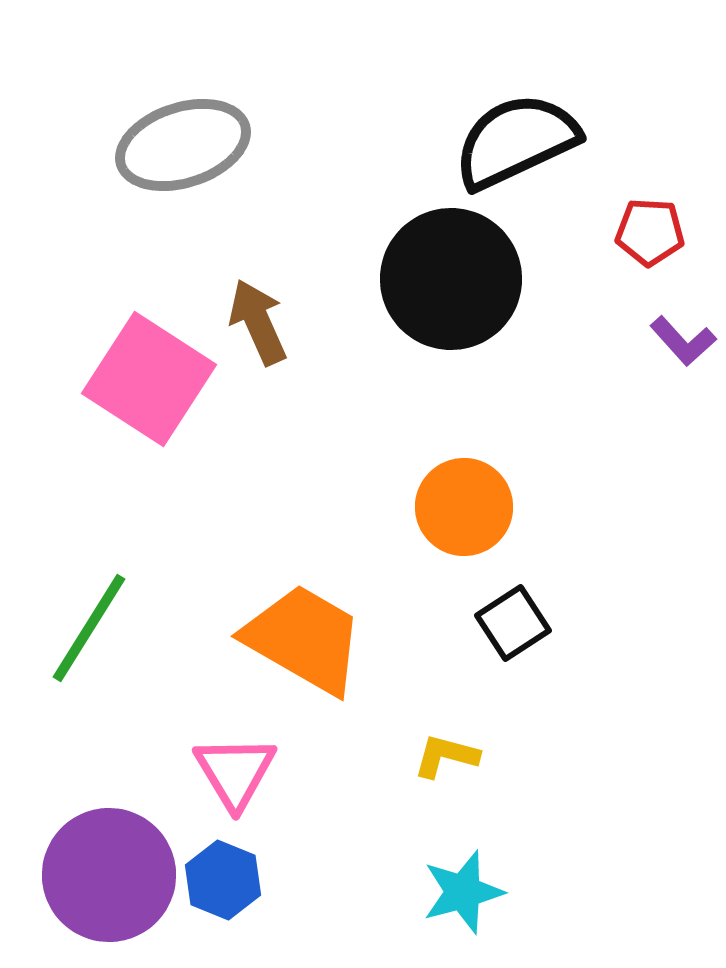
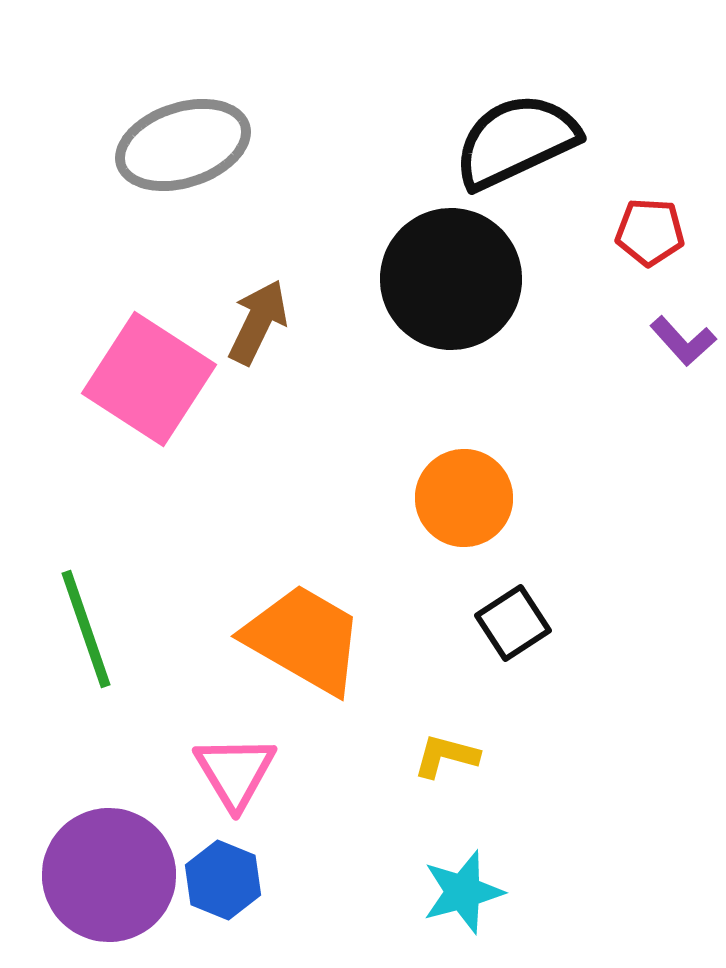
brown arrow: rotated 50 degrees clockwise
orange circle: moved 9 px up
green line: moved 3 px left, 1 px down; rotated 51 degrees counterclockwise
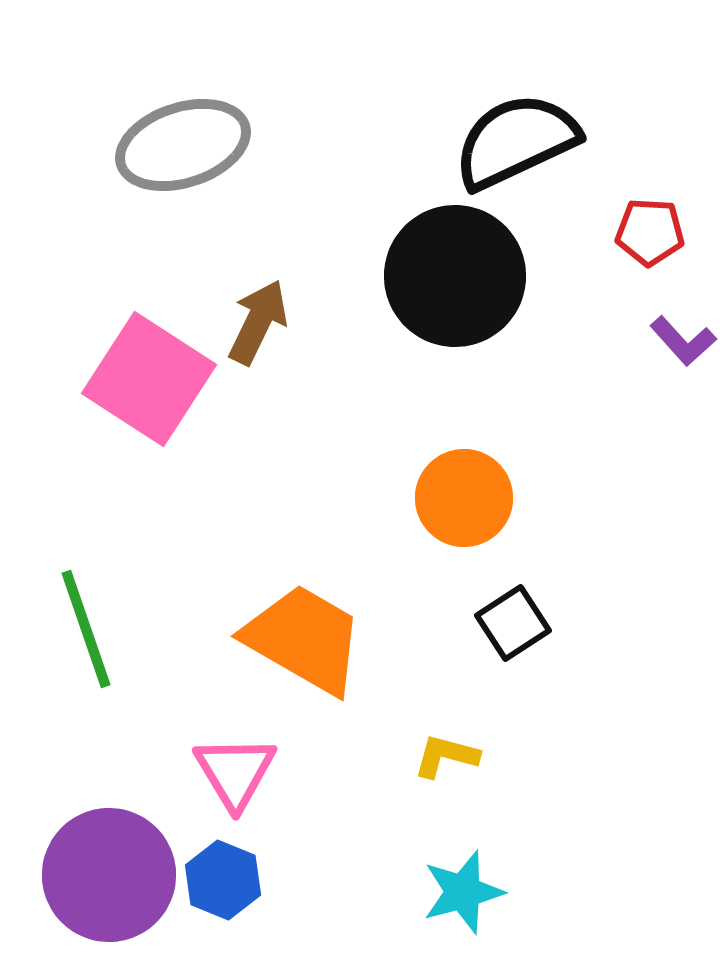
black circle: moved 4 px right, 3 px up
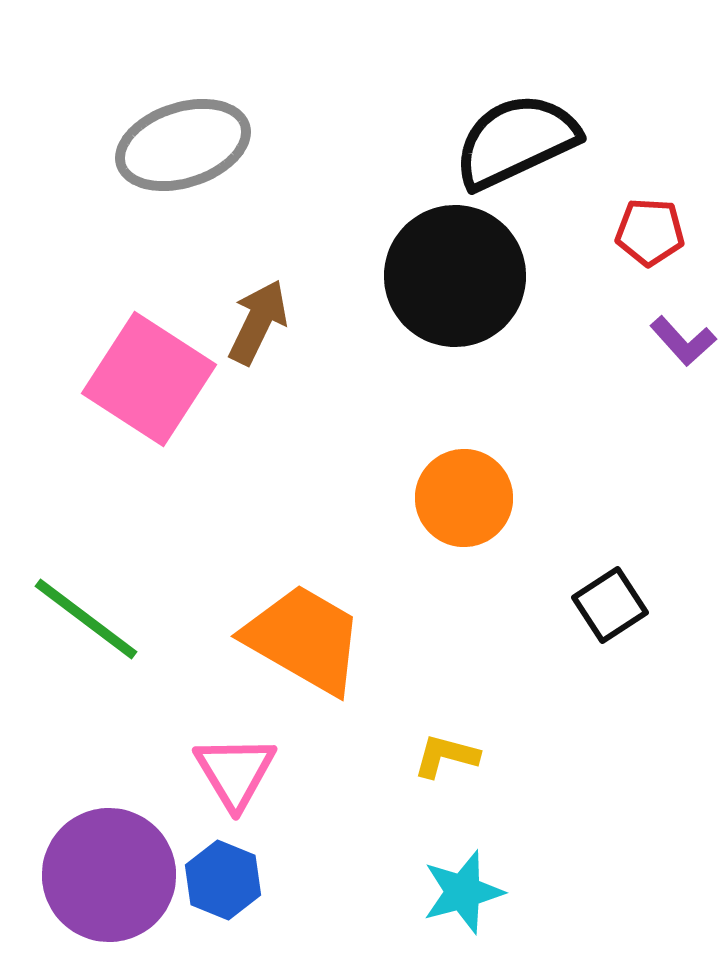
black square: moved 97 px right, 18 px up
green line: moved 10 px up; rotated 34 degrees counterclockwise
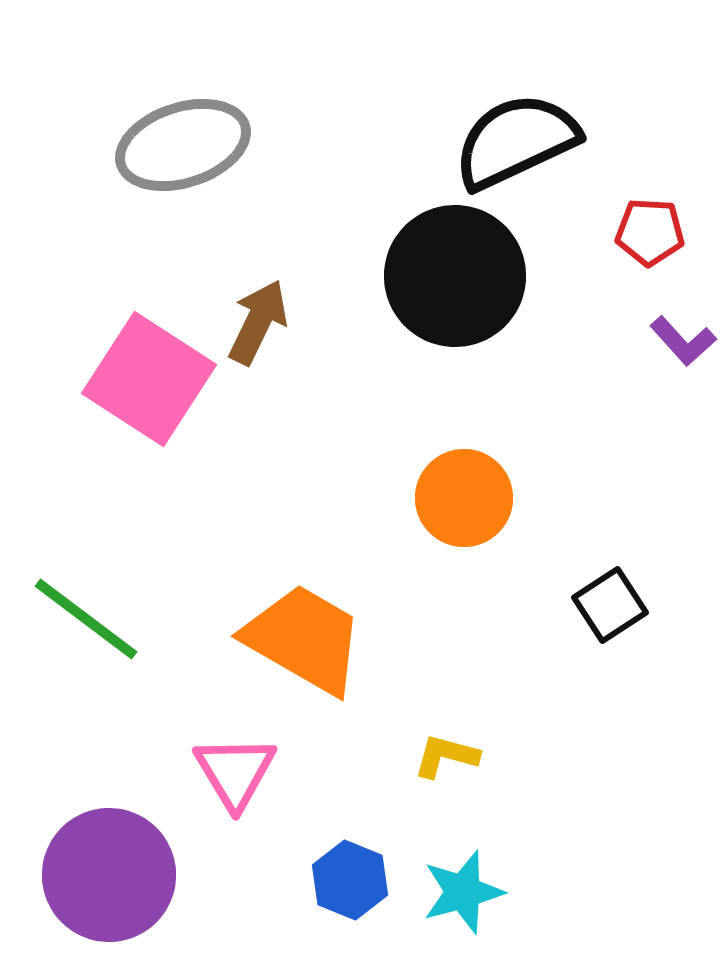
blue hexagon: moved 127 px right
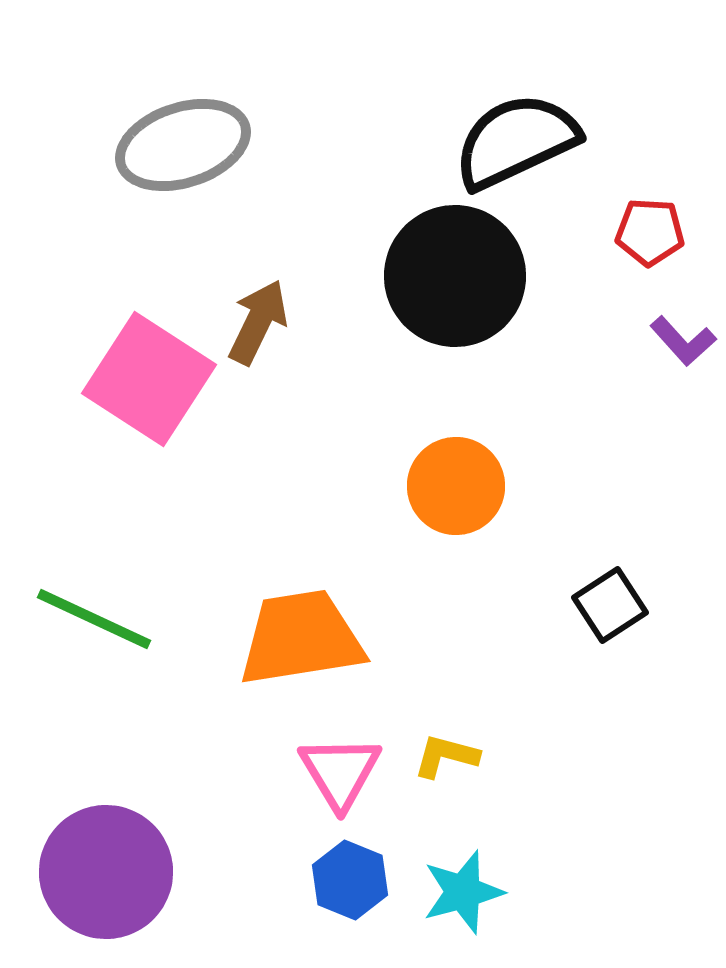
orange circle: moved 8 px left, 12 px up
green line: moved 8 px right; rotated 12 degrees counterclockwise
orange trapezoid: moved 3 px left, 1 px up; rotated 39 degrees counterclockwise
pink triangle: moved 105 px right
purple circle: moved 3 px left, 3 px up
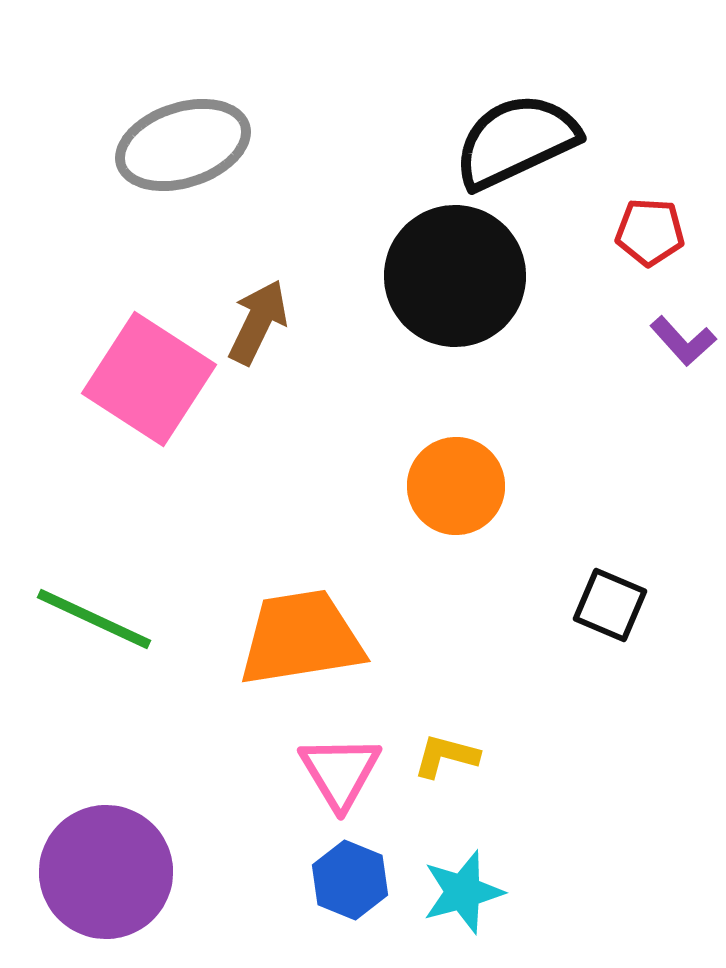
black square: rotated 34 degrees counterclockwise
